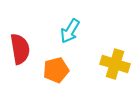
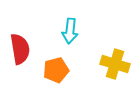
cyan arrow: rotated 25 degrees counterclockwise
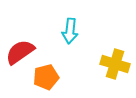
red semicircle: moved 3 px down; rotated 116 degrees counterclockwise
orange pentagon: moved 10 px left, 7 px down
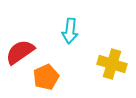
yellow cross: moved 3 px left
orange pentagon: rotated 10 degrees counterclockwise
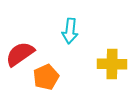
red semicircle: moved 2 px down
yellow cross: rotated 16 degrees counterclockwise
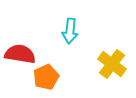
red semicircle: rotated 44 degrees clockwise
yellow cross: rotated 36 degrees clockwise
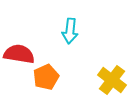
red semicircle: moved 1 px left
yellow cross: moved 16 px down
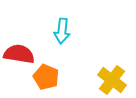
cyan arrow: moved 8 px left
orange pentagon: rotated 25 degrees counterclockwise
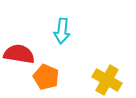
yellow cross: moved 5 px left; rotated 8 degrees counterclockwise
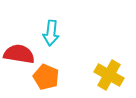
cyan arrow: moved 11 px left, 2 px down
yellow cross: moved 2 px right, 5 px up
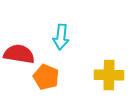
cyan arrow: moved 10 px right, 4 px down
yellow cross: rotated 28 degrees counterclockwise
